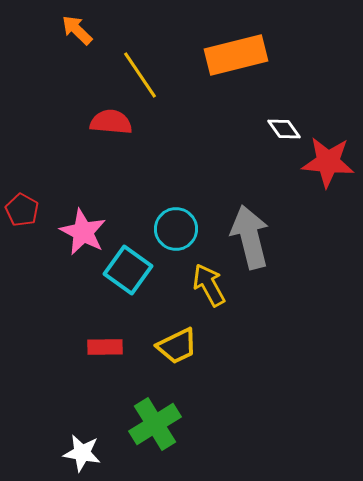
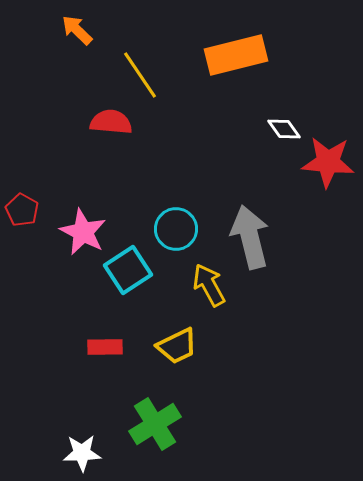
cyan square: rotated 21 degrees clockwise
white star: rotated 12 degrees counterclockwise
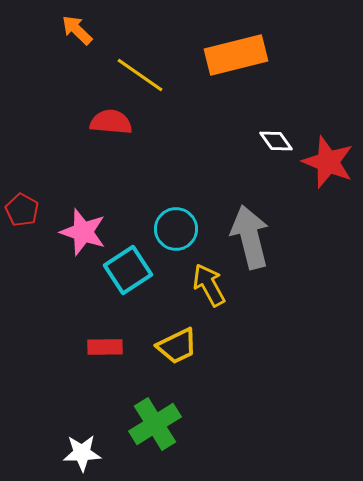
yellow line: rotated 21 degrees counterclockwise
white diamond: moved 8 px left, 12 px down
red star: rotated 16 degrees clockwise
pink star: rotated 9 degrees counterclockwise
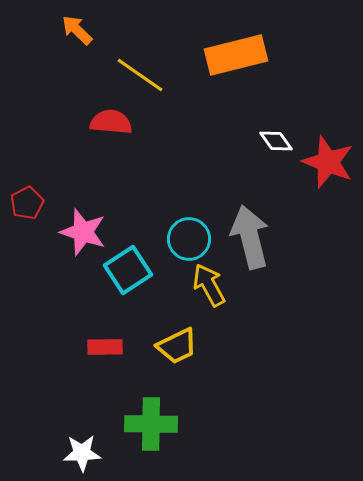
red pentagon: moved 5 px right, 7 px up; rotated 16 degrees clockwise
cyan circle: moved 13 px right, 10 px down
green cross: moved 4 px left; rotated 33 degrees clockwise
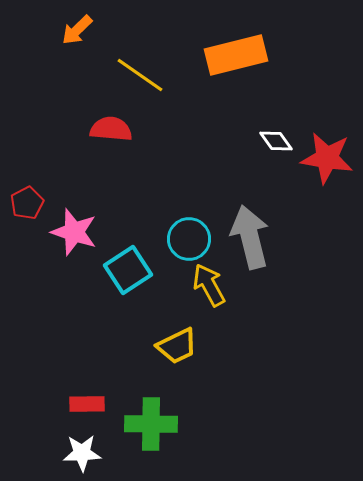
orange arrow: rotated 88 degrees counterclockwise
red semicircle: moved 7 px down
red star: moved 1 px left, 4 px up; rotated 12 degrees counterclockwise
pink star: moved 9 px left
red rectangle: moved 18 px left, 57 px down
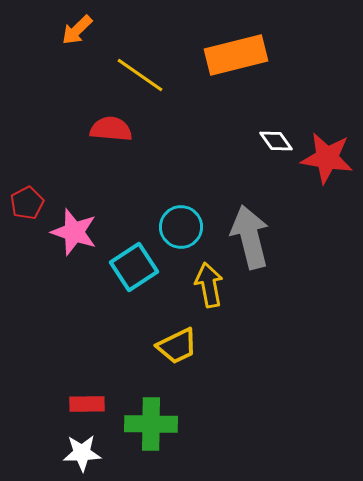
cyan circle: moved 8 px left, 12 px up
cyan square: moved 6 px right, 3 px up
yellow arrow: rotated 18 degrees clockwise
